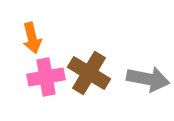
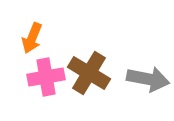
orange arrow: rotated 36 degrees clockwise
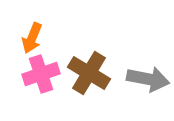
pink cross: moved 5 px left, 3 px up; rotated 9 degrees counterclockwise
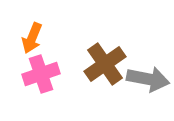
brown cross: moved 16 px right, 9 px up; rotated 24 degrees clockwise
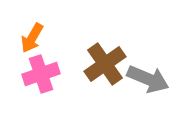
orange arrow: rotated 8 degrees clockwise
gray arrow: rotated 12 degrees clockwise
